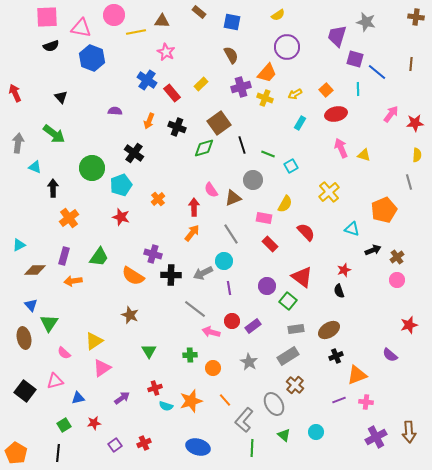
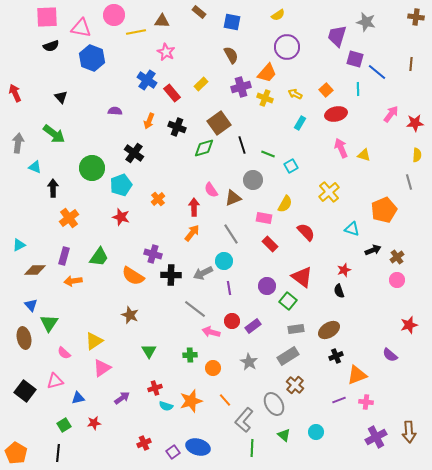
yellow arrow at (295, 94): rotated 56 degrees clockwise
purple square at (115, 445): moved 58 px right, 7 px down
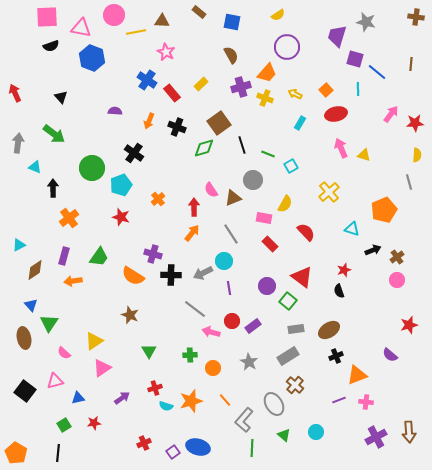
brown diamond at (35, 270): rotated 35 degrees counterclockwise
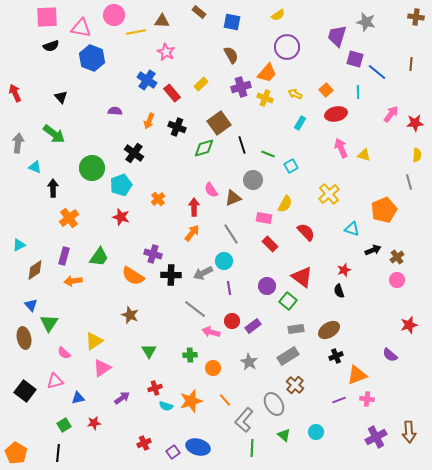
cyan line at (358, 89): moved 3 px down
yellow cross at (329, 192): moved 2 px down
pink cross at (366, 402): moved 1 px right, 3 px up
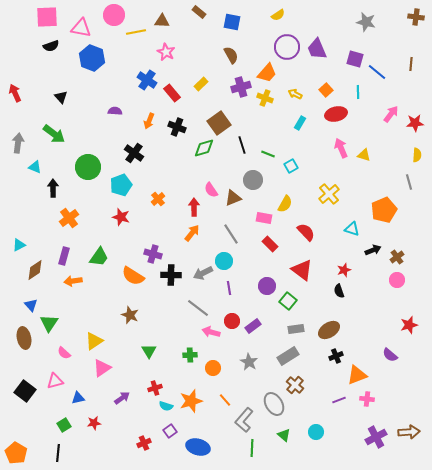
purple trapezoid at (337, 36): moved 20 px left, 13 px down; rotated 40 degrees counterclockwise
green circle at (92, 168): moved 4 px left, 1 px up
red triangle at (302, 277): moved 7 px up
gray line at (195, 309): moved 3 px right, 1 px up
brown arrow at (409, 432): rotated 90 degrees counterclockwise
purple square at (173, 452): moved 3 px left, 21 px up
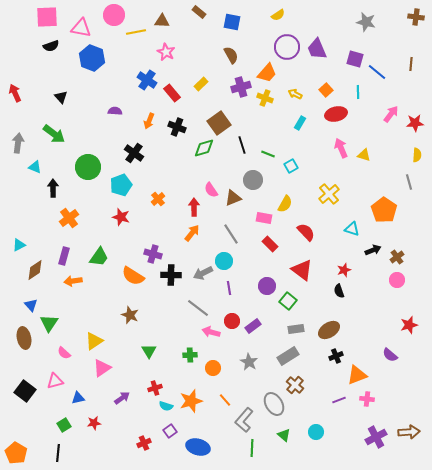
orange pentagon at (384, 210): rotated 15 degrees counterclockwise
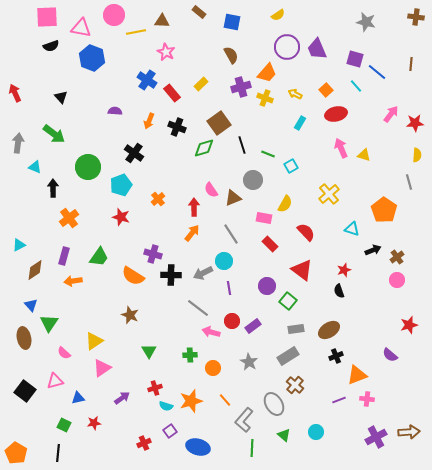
cyan line at (358, 92): moved 2 px left, 6 px up; rotated 40 degrees counterclockwise
green square at (64, 425): rotated 32 degrees counterclockwise
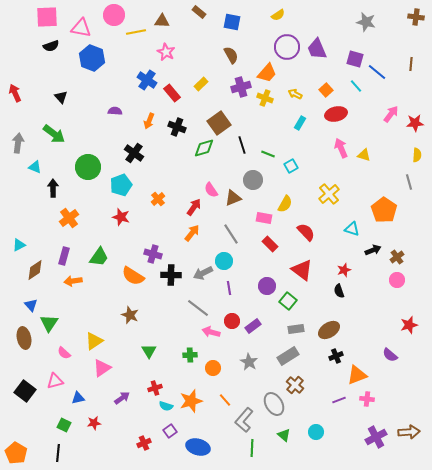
red arrow at (194, 207): rotated 36 degrees clockwise
